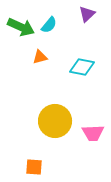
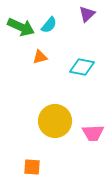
orange square: moved 2 px left
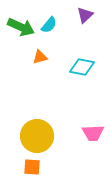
purple triangle: moved 2 px left, 1 px down
yellow circle: moved 18 px left, 15 px down
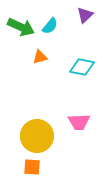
cyan semicircle: moved 1 px right, 1 px down
pink trapezoid: moved 14 px left, 11 px up
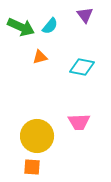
purple triangle: rotated 24 degrees counterclockwise
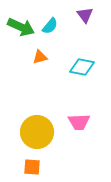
yellow circle: moved 4 px up
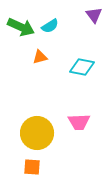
purple triangle: moved 9 px right
cyan semicircle: rotated 18 degrees clockwise
yellow circle: moved 1 px down
